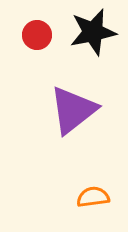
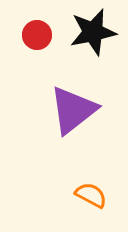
orange semicircle: moved 2 px left, 2 px up; rotated 36 degrees clockwise
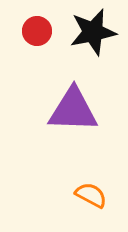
red circle: moved 4 px up
purple triangle: rotated 40 degrees clockwise
